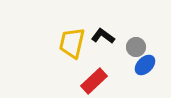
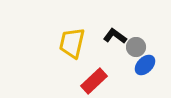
black L-shape: moved 12 px right
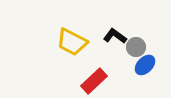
yellow trapezoid: moved 1 px up; rotated 76 degrees counterclockwise
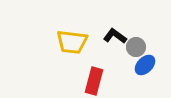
yellow trapezoid: rotated 20 degrees counterclockwise
red rectangle: rotated 32 degrees counterclockwise
